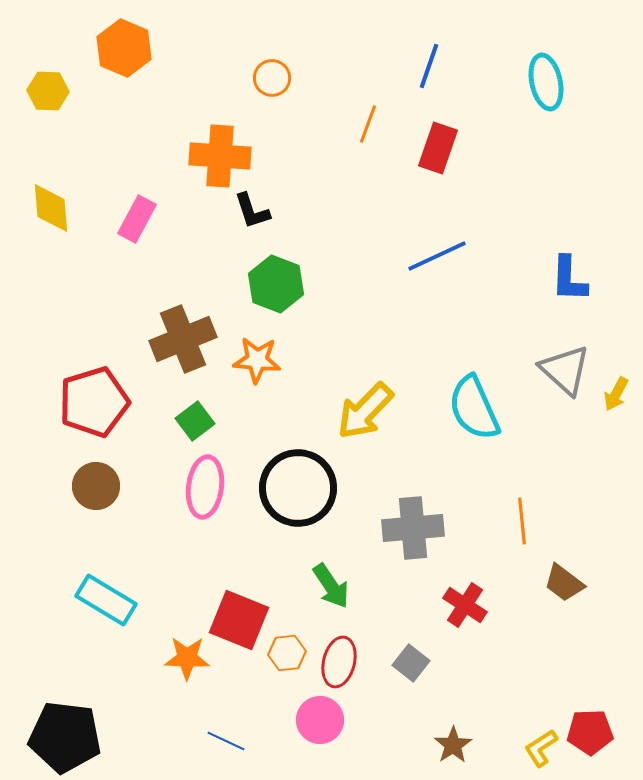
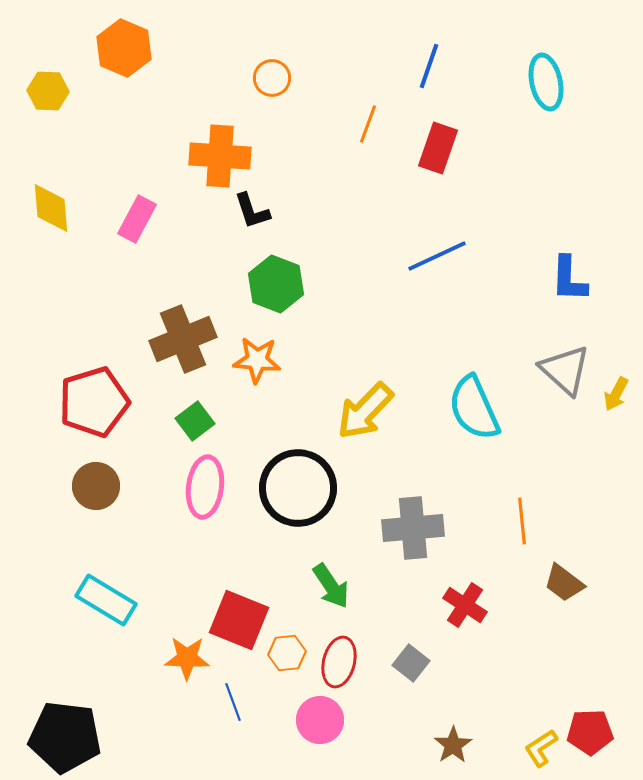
blue line at (226, 741): moved 7 px right, 39 px up; rotated 45 degrees clockwise
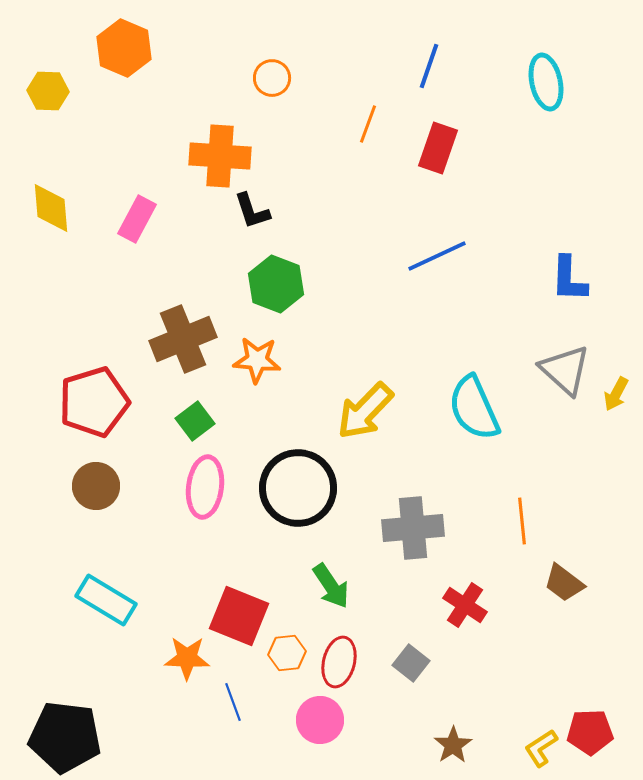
red square at (239, 620): moved 4 px up
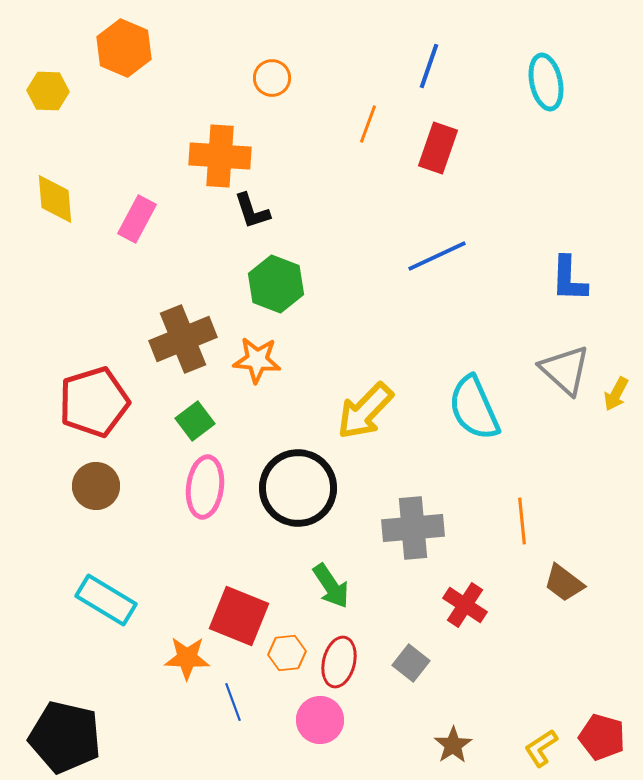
yellow diamond at (51, 208): moved 4 px right, 9 px up
red pentagon at (590, 732): moved 12 px right, 5 px down; rotated 18 degrees clockwise
black pentagon at (65, 737): rotated 6 degrees clockwise
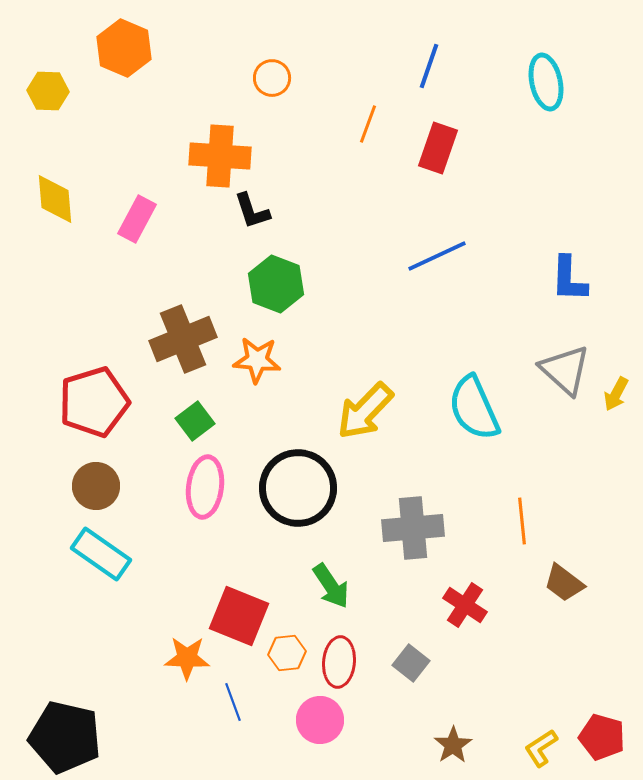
cyan rectangle at (106, 600): moved 5 px left, 46 px up; rotated 4 degrees clockwise
red ellipse at (339, 662): rotated 9 degrees counterclockwise
